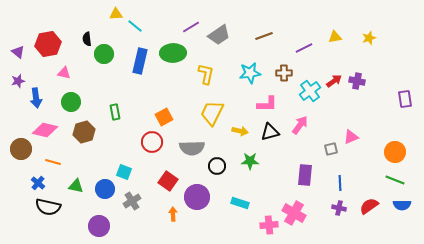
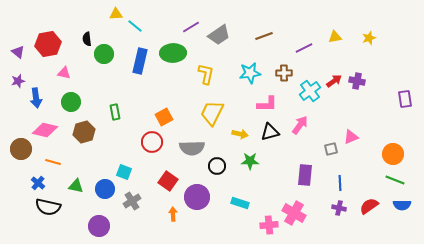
yellow arrow at (240, 131): moved 3 px down
orange circle at (395, 152): moved 2 px left, 2 px down
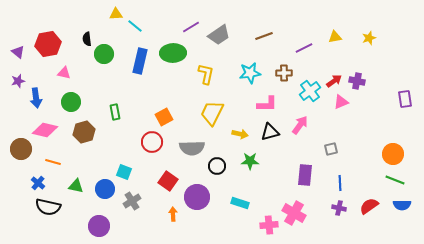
pink triangle at (351, 137): moved 10 px left, 35 px up
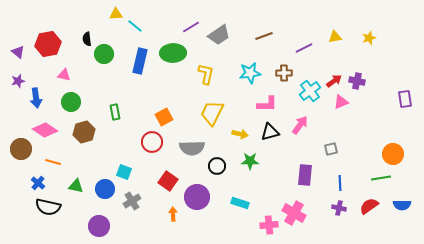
pink triangle at (64, 73): moved 2 px down
pink diamond at (45, 130): rotated 20 degrees clockwise
green line at (395, 180): moved 14 px left, 2 px up; rotated 30 degrees counterclockwise
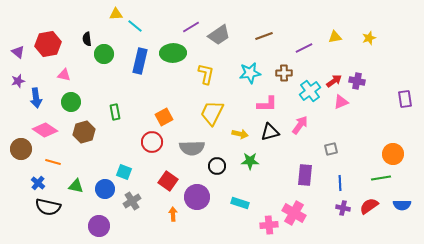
purple cross at (339, 208): moved 4 px right
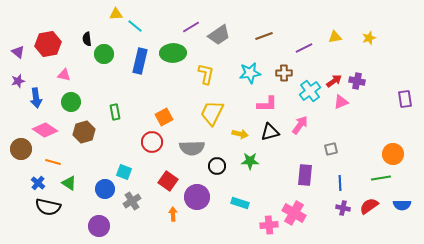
green triangle at (76, 186): moved 7 px left, 3 px up; rotated 21 degrees clockwise
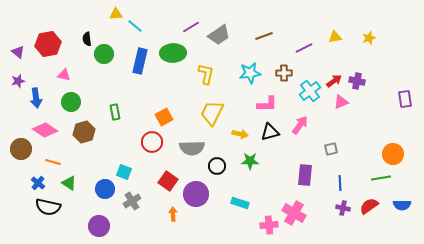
purple circle at (197, 197): moved 1 px left, 3 px up
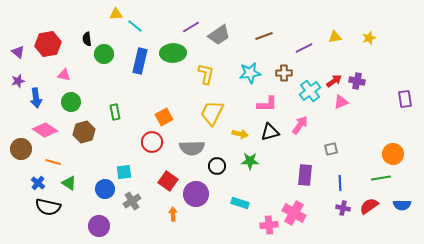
cyan square at (124, 172): rotated 28 degrees counterclockwise
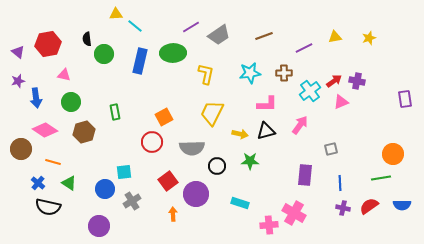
black triangle at (270, 132): moved 4 px left, 1 px up
red square at (168, 181): rotated 18 degrees clockwise
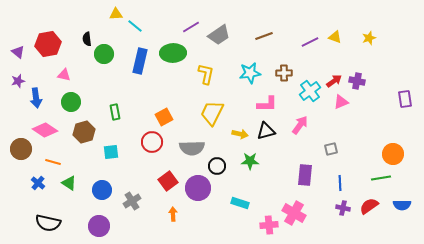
yellow triangle at (335, 37): rotated 32 degrees clockwise
purple line at (304, 48): moved 6 px right, 6 px up
cyan square at (124, 172): moved 13 px left, 20 px up
blue circle at (105, 189): moved 3 px left, 1 px down
purple circle at (196, 194): moved 2 px right, 6 px up
black semicircle at (48, 207): moved 16 px down
